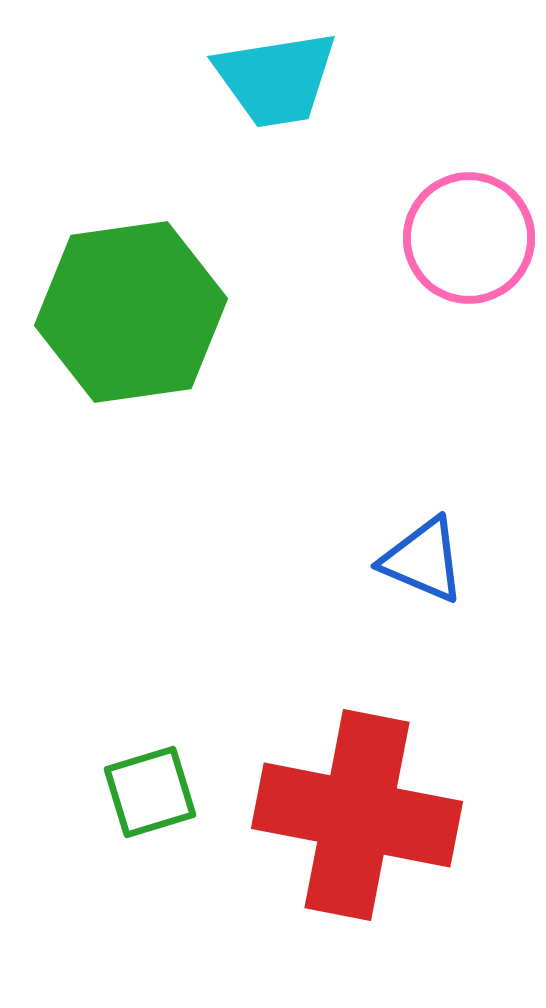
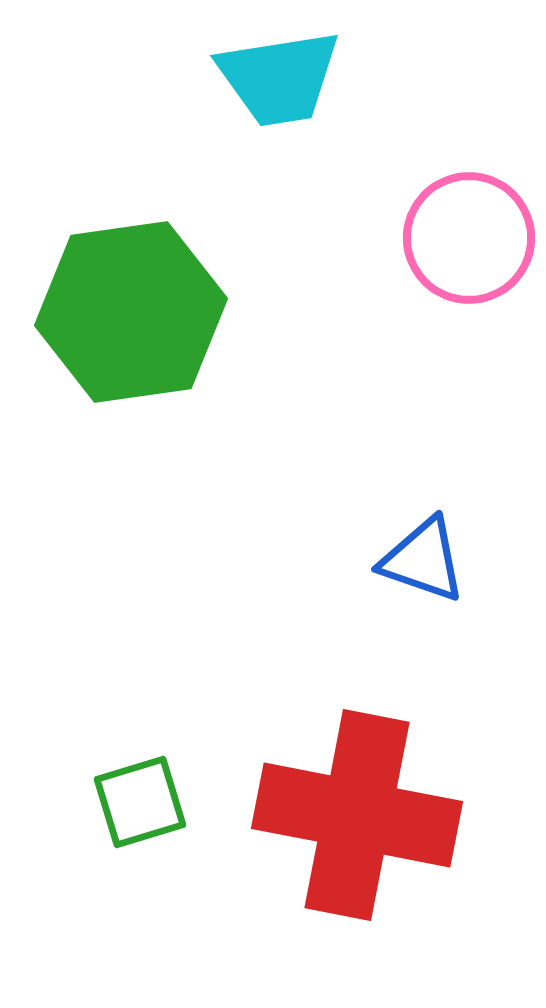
cyan trapezoid: moved 3 px right, 1 px up
blue triangle: rotated 4 degrees counterclockwise
green square: moved 10 px left, 10 px down
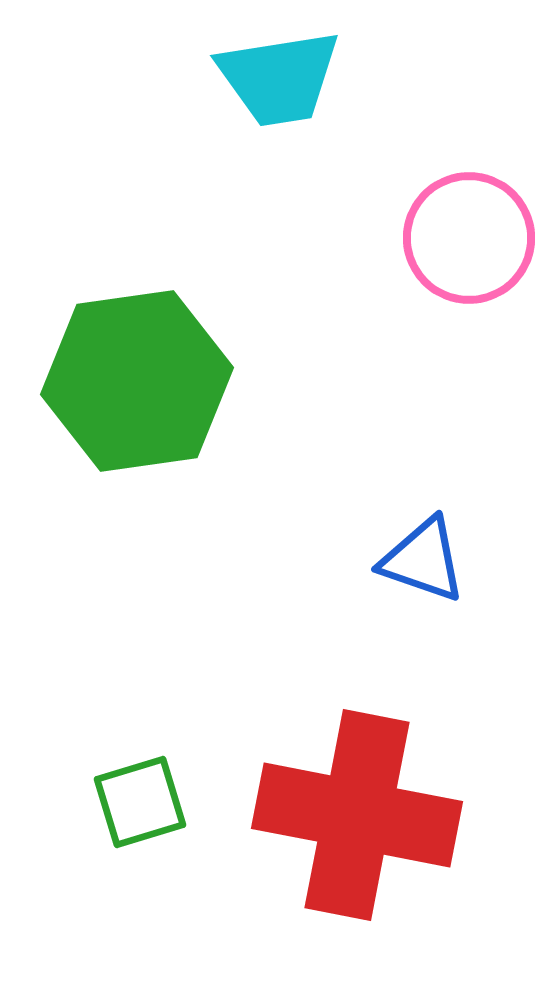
green hexagon: moved 6 px right, 69 px down
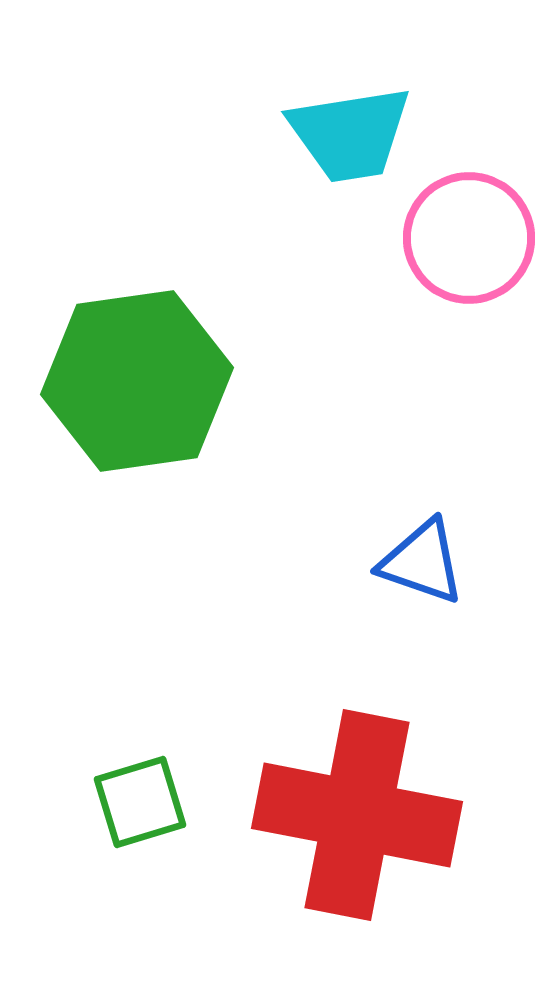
cyan trapezoid: moved 71 px right, 56 px down
blue triangle: moved 1 px left, 2 px down
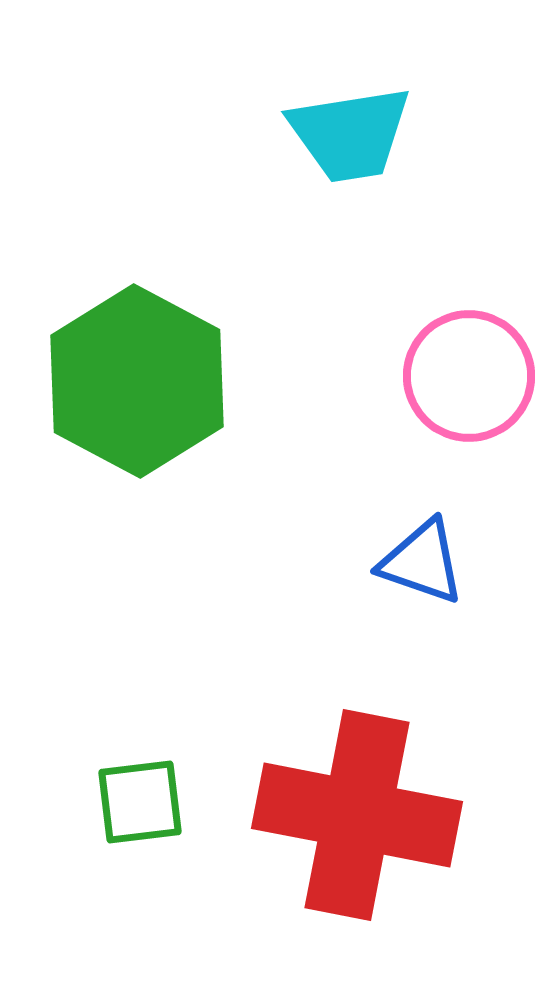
pink circle: moved 138 px down
green hexagon: rotated 24 degrees counterclockwise
green square: rotated 10 degrees clockwise
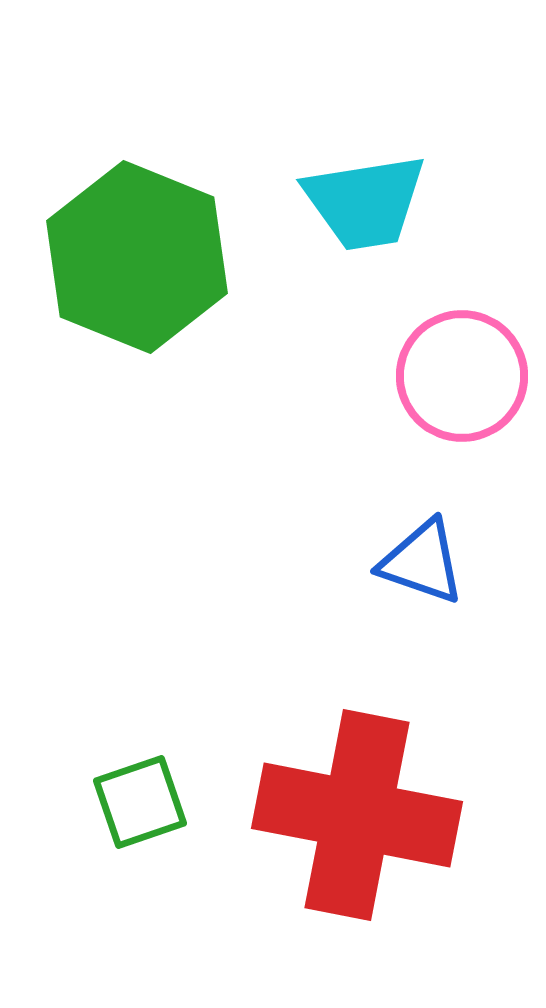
cyan trapezoid: moved 15 px right, 68 px down
pink circle: moved 7 px left
green hexagon: moved 124 px up; rotated 6 degrees counterclockwise
green square: rotated 12 degrees counterclockwise
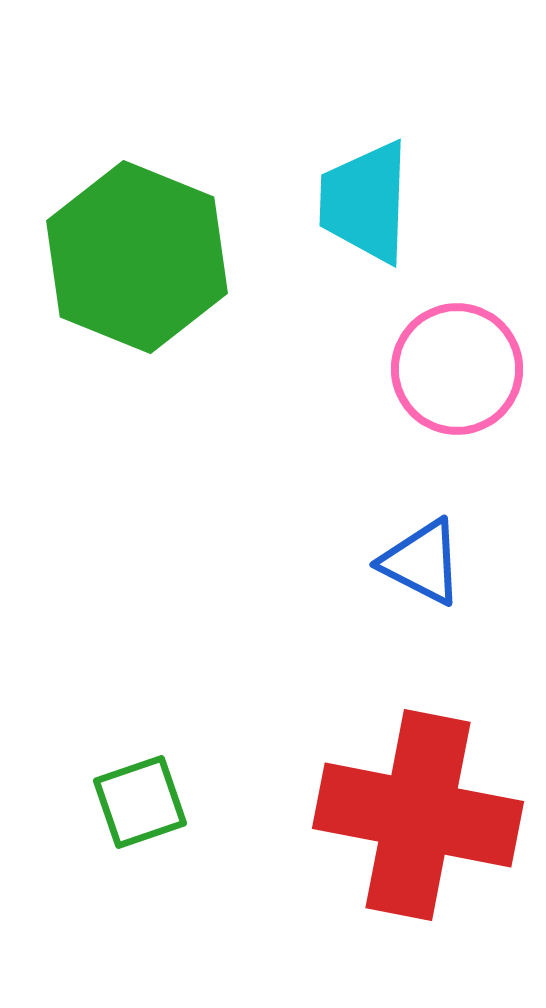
cyan trapezoid: rotated 101 degrees clockwise
pink circle: moved 5 px left, 7 px up
blue triangle: rotated 8 degrees clockwise
red cross: moved 61 px right
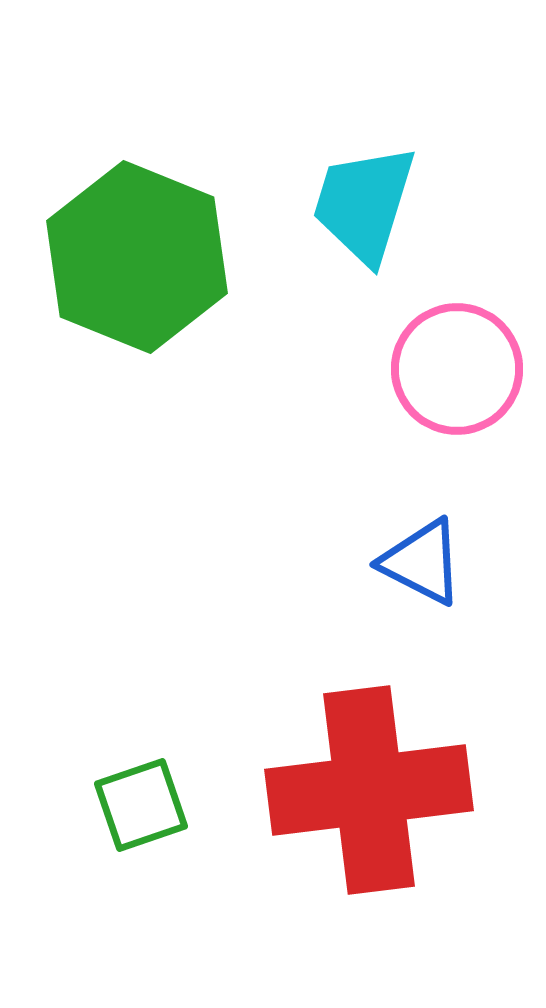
cyan trapezoid: moved 1 px left, 2 px down; rotated 15 degrees clockwise
green square: moved 1 px right, 3 px down
red cross: moved 49 px left, 25 px up; rotated 18 degrees counterclockwise
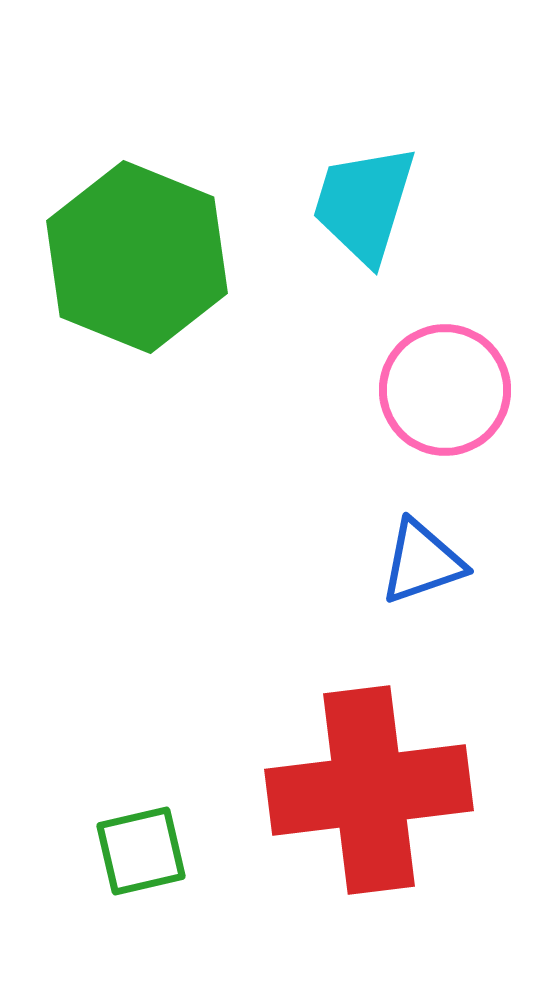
pink circle: moved 12 px left, 21 px down
blue triangle: rotated 46 degrees counterclockwise
green square: moved 46 px down; rotated 6 degrees clockwise
